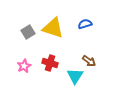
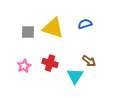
gray square: rotated 32 degrees clockwise
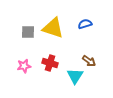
pink star: rotated 16 degrees clockwise
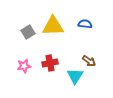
blue semicircle: rotated 24 degrees clockwise
yellow triangle: moved 2 px up; rotated 20 degrees counterclockwise
gray square: rotated 32 degrees counterclockwise
red cross: rotated 28 degrees counterclockwise
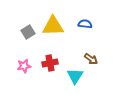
brown arrow: moved 2 px right, 2 px up
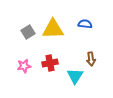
yellow triangle: moved 3 px down
brown arrow: rotated 48 degrees clockwise
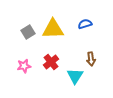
blue semicircle: rotated 24 degrees counterclockwise
red cross: moved 1 px right, 1 px up; rotated 28 degrees counterclockwise
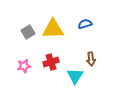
red cross: rotated 21 degrees clockwise
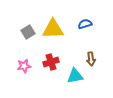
cyan triangle: rotated 48 degrees clockwise
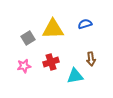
gray square: moved 6 px down
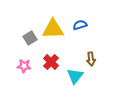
blue semicircle: moved 5 px left, 1 px down
gray square: moved 2 px right
red cross: rotated 28 degrees counterclockwise
pink star: rotated 16 degrees clockwise
cyan triangle: rotated 42 degrees counterclockwise
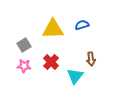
blue semicircle: moved 2 px right
gray square: moved 6 px left, 7 px down
